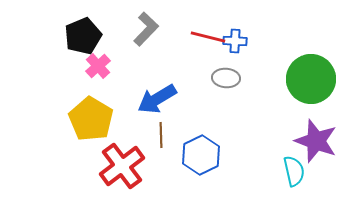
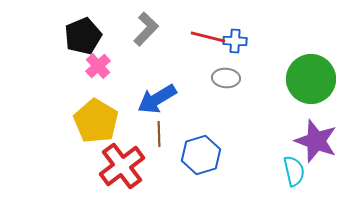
yellow pentagon: moved 5 px right, 2 px down
brown line: moved 2 px left, 1 px up
blue hexagon: rotated 9 degrees clockwise
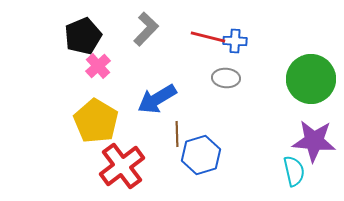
brown line: moved 18 px right
purple star: moved 2 px left; rotated 15 degrees counterclockwise
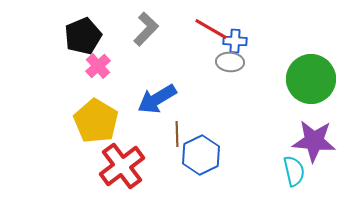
red line: moved 3 px right, 8 px up; rotated 16 degrees clockwise
gray ellipse: moved 4 px right, 16 px up
blue hexagon: rotated 9 degrees counterclockwise
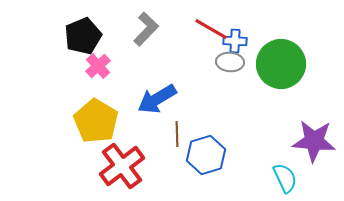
green circle: moved 30 px left, 15 px up
blue hexagon: moved 5 px right; rotated 9 degrees clockwise
cyan semicircle: moved 9 px left, 7 px down; rotated 12 degrees counterclockwise
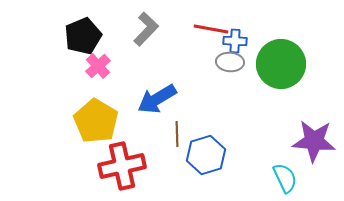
red line: rotated 20 degrees counterclockwise
red cross: rotated 24 degrees clockwise
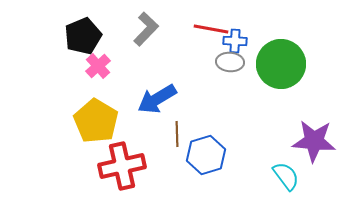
cyan semicircle: moved 1 px right, 2 px up; rotated 12 degrees counterclockwise
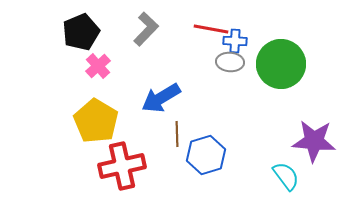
black pentagon: moved 2 px left, 4 px up
blue arrow: moved 4 px right, 1 px up
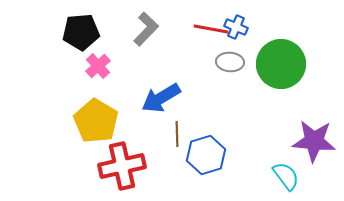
black pentagon: rotated 18 degrees clockwise
blue cross: moved 1 px right, 14 px up; rotated 20 degrees clockwise
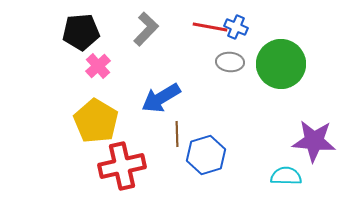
red line: moved 1 px left, 2 px up
cyan semicircle: rotated 52 degrees counterclockwise
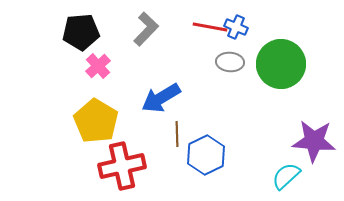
blue hexagon: rotated 9 degrees counterclockwise
cyan semicircle: rotated 44 degrees counterclockwise
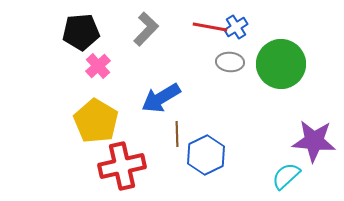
blue cross: rotated 35 degrees clockwise
